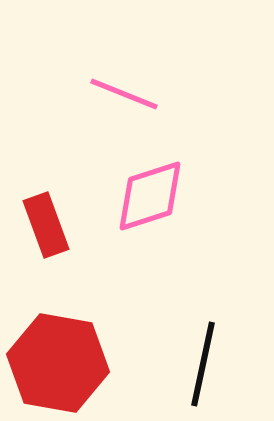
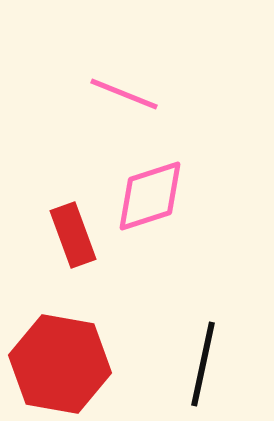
red rectangle: moved 27 px right, 10 px down
red hexagon: moved 2 px right, 1 px down
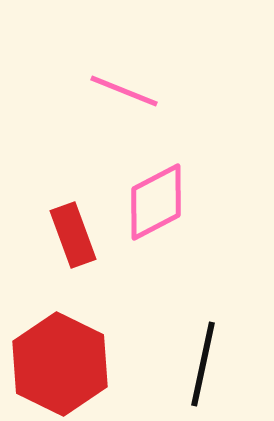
pink line: moved 3 px up
pink diamond: moved 6 px right, 6 px down; rotated 10 degrees counterclockwise
red hexagon: rotated 16 degrees clockwise
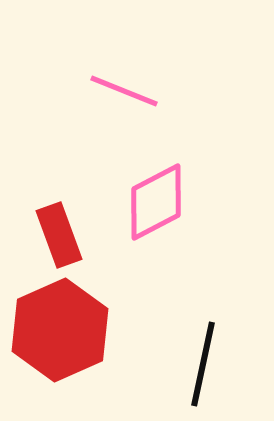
red rectangle: moved 14 px left
red hexagon: moved 34 px up; rotated 10 degrees clockwise
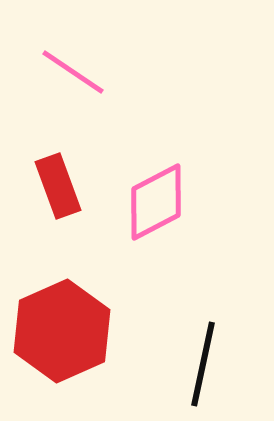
pink line: moved 51 px left, 19 px up; rotated 12 degrees clockwise
red rectangle: moved 1 px left, 49 px up
red hexagon: moved 2 px right, 1 px down
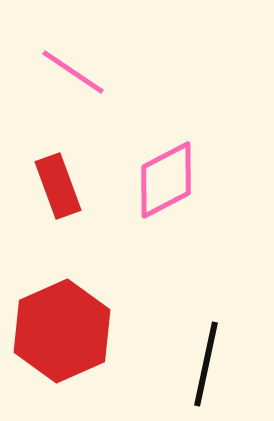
pink diamond: moved 10 px right, 22 px up
black line: moved 3 px right
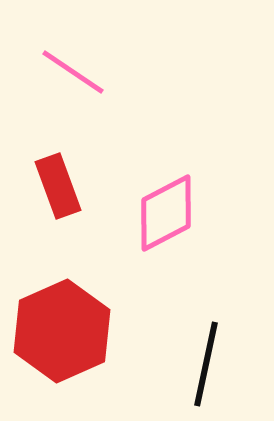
pink diamond: moved 33 px down
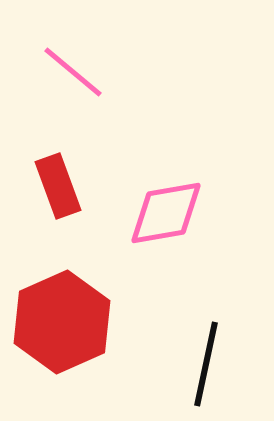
pink line: rotated 6 degrees clockwise
pink diamond: rotated 18 degrees clockwise
red hexagon: moved 9 px up
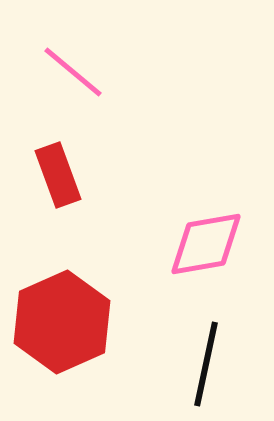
red rectangle: moved 11 px up
pink diamond: moved 40 px right, 31 px down
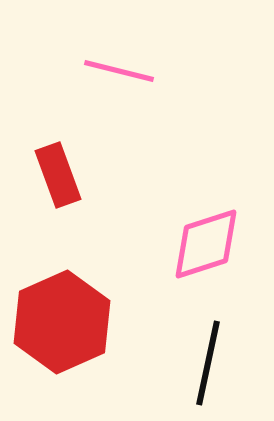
pink line: moved 46 px right, 1 px up; rotated 26 degrees counterclockwise
pink diamond: rotated 8 degrees counterclockwise
black line: moved 2 px right, 1 px up
